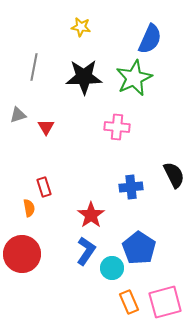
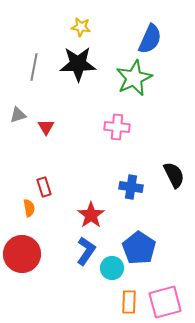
black star: moved 6 px left, 13 px up
blue cross: rotated 15 degrees clockwise
orange rectangle: rotated 25 degrees clockwise
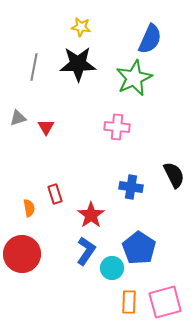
gray triangle: moved 3 px down
red rectangle: moved 11 px right, 7 px down
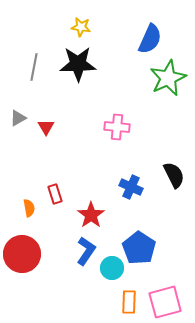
green star: moved 34 px right
gray triangle: rotated 12 degrees counterclockwise
blue cross: rotated 15 degrees clockwise
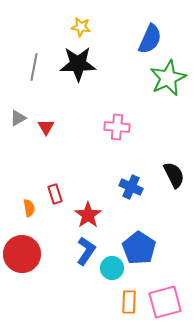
red star: moved 3 px left
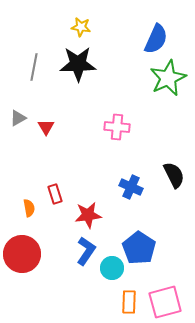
blue semicircle: moved 6 px right
red star: rotated 28 degrees clockwise
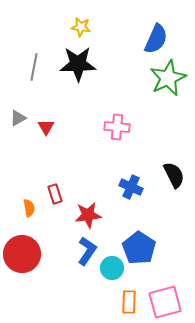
blue L-shape: moved 1 px right
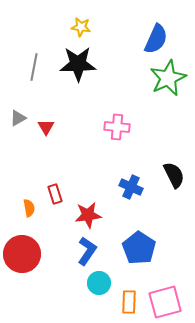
cyan circle: moved 13 px left, 15 px down
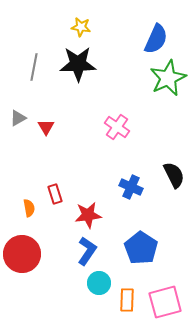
pink cross: rotated 30 degrees clockwise
blue pentagon: moved 2 px right
orange rectangle: moved 2 px left, 2 px up
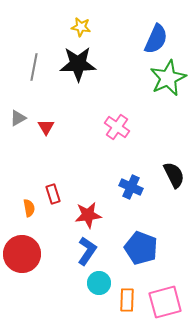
red rectangle: moved 2 px left
blue pentagon: rotated 12 degrees counterclockwise
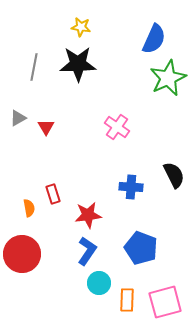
blue semicircle: moved 2 px left
blue cross: rotated 20 degrees counterclockwise
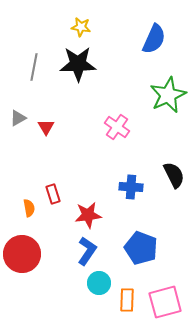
green star: moved 17 px down
